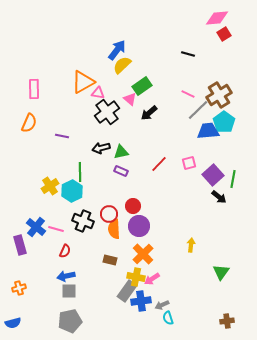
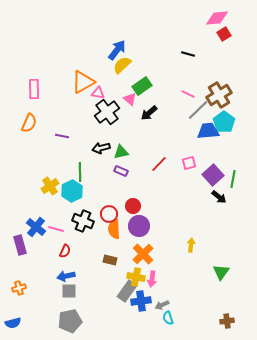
pink arrow at (152, 279): rotated 49 degrees counterclockwise
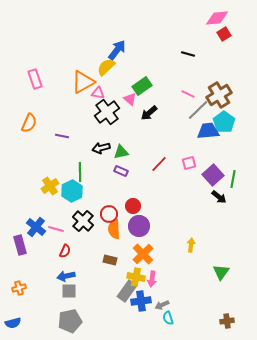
yellow semicircle at (122, 65): moved 16 px left, 2 px down
pink rectangle at (34, 89): moved 1 px right, 10 px up; rotated 18 degrees counterclockwise
black cross at (83, 221): rotated 20 degrees clockwise
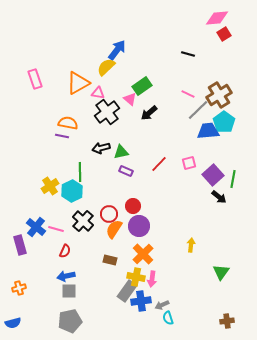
orange triangle at (83, 82): moved 5 px left, 1 px down
orange semicircle at (29, 123): moved 39 px right; rotated 102 degrees counterclockwise
purple rectangle at (121, 171): moved 5 px right
orange semicircle at (114, 229): rotated 36 degrees clockwise
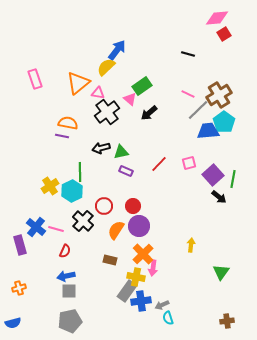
orange triangle at (78, 83): rotated 10 degrees counterclockwise
red circle at (109, 214): moved 5 px left, 8 px up
orange semicircle at (114, 229): moved 2 px right, 1 px down
pink arrow at (152, 279): moved 1 px right, 11 px up
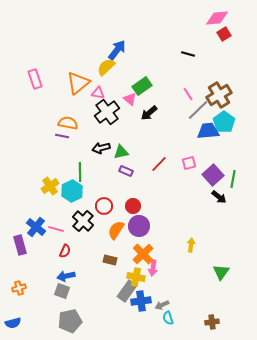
pink line at (188, 94): rotated 32 degrees clockwise
gray square at (69, 291): moved 7 px left; rotated 21 degrees clockwise
brown cross at (227, 321): moved 15 px left, 1 px down
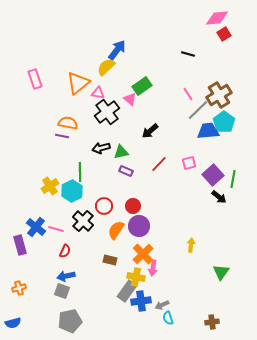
black arrow at (149, 113): moved 1 px right, 18 px down
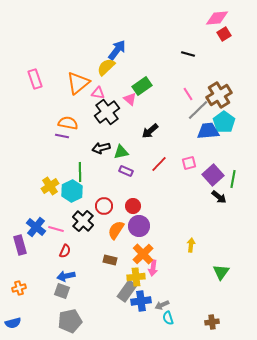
yellow cross at (136, 277): rotated 18 degrees counterclockwise
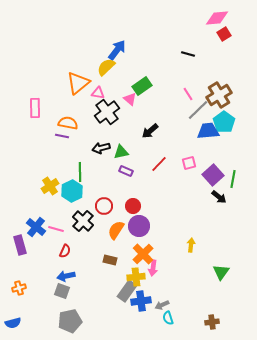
pink rectangle at (35, 79): moved 29 px down; rotated 18 degrees clockwise
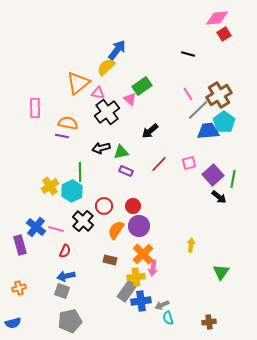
brown cross at (212, 322): moved 3 px left
